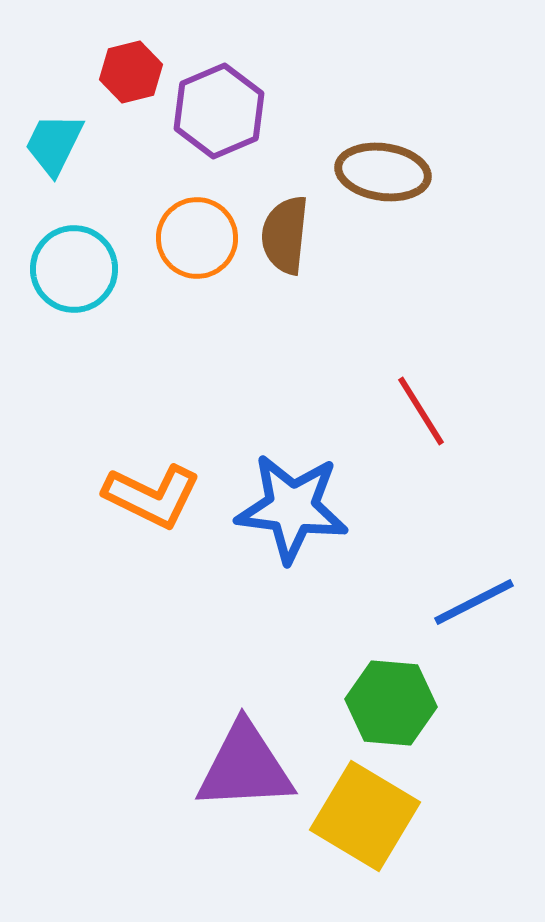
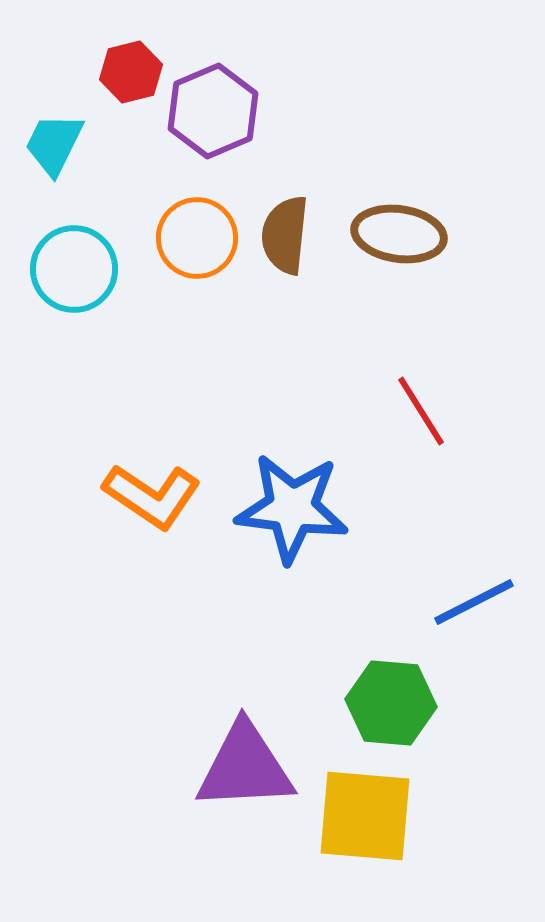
purple hexagon: moved 6 px left
brown ellipse: moved 16 px right, 62 px down
orange L-shape: rotated 8 degrees clockwise
yellow square: rotated 26 degrees counterclockwise
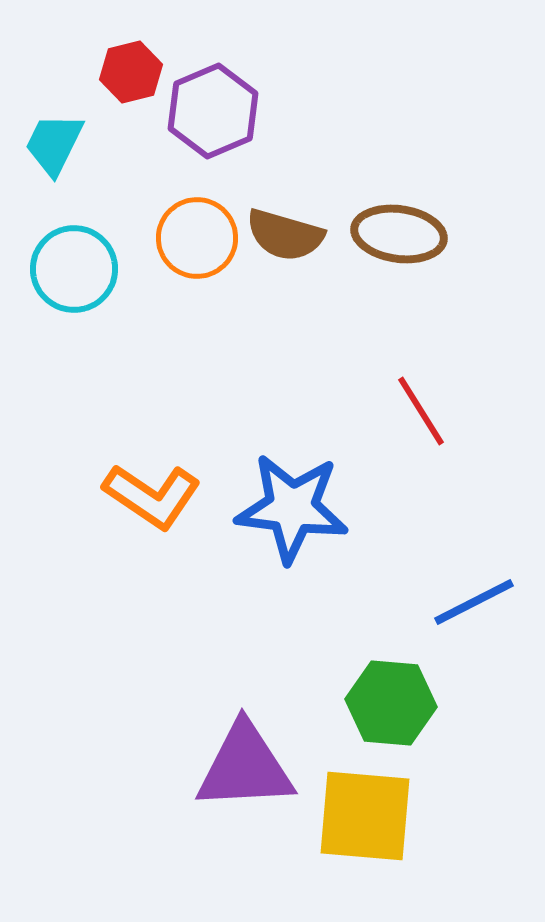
brown semicircle: rotated 80 degrees counterclockwise
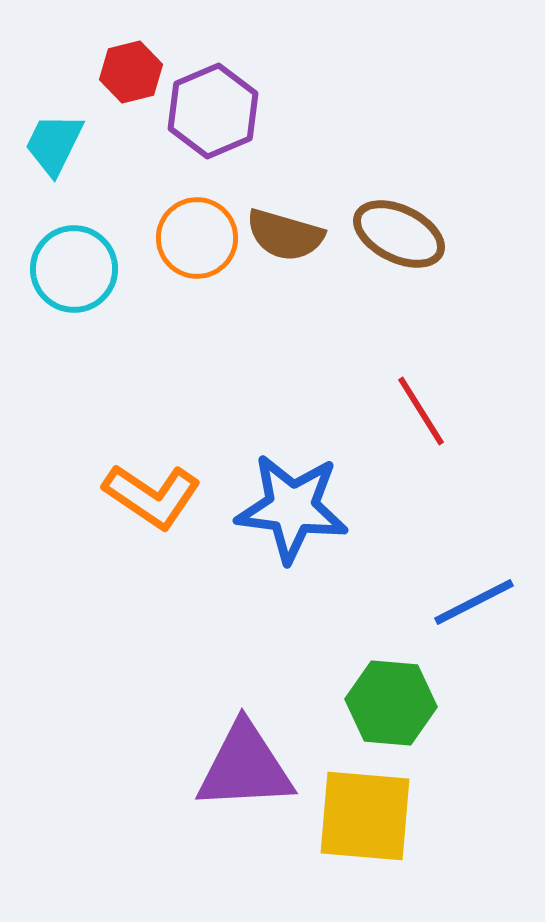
brown ellipse: rotated 18 degrees clockwise
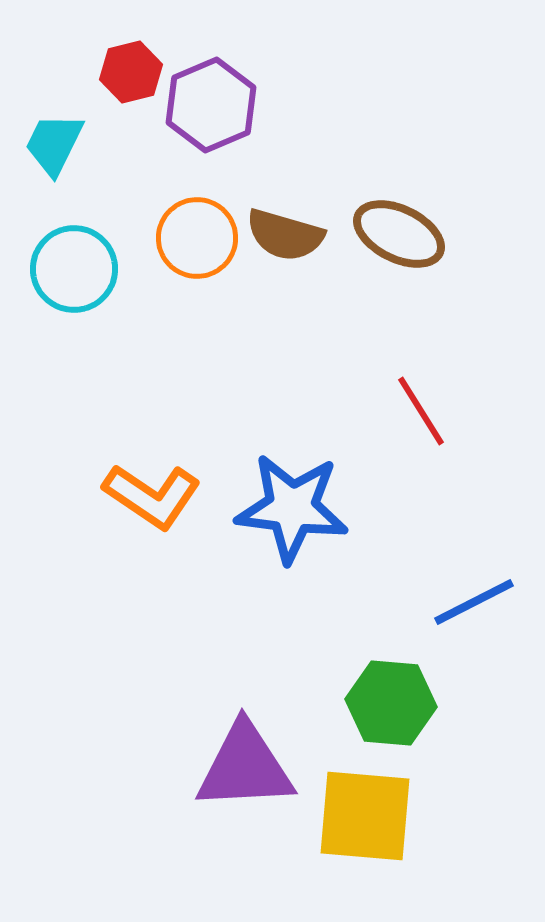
purple hexagon: moved 2 px left, 6 px up
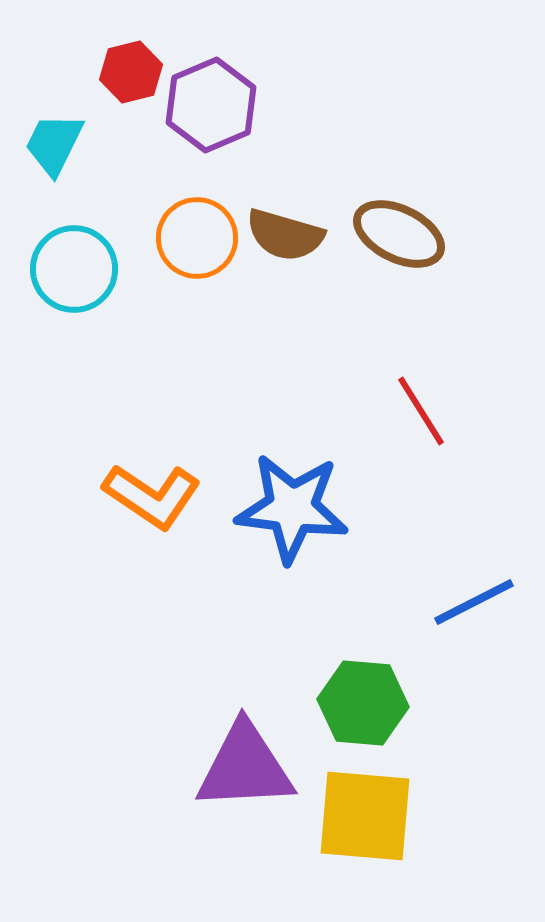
green hexagon: moved 28 px left
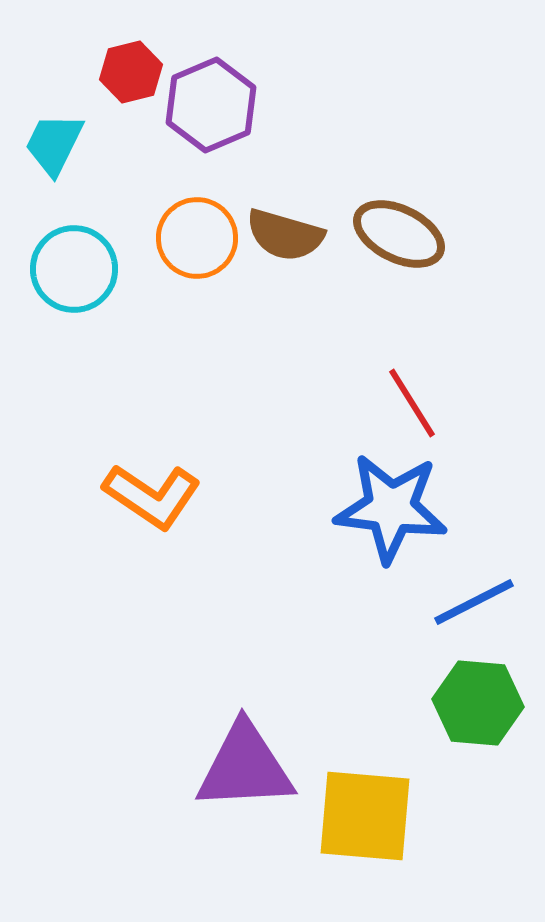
red line: moved 9 px left, 8 px up
blue star: moved 99 px right
green hexagon: moved 115 px right
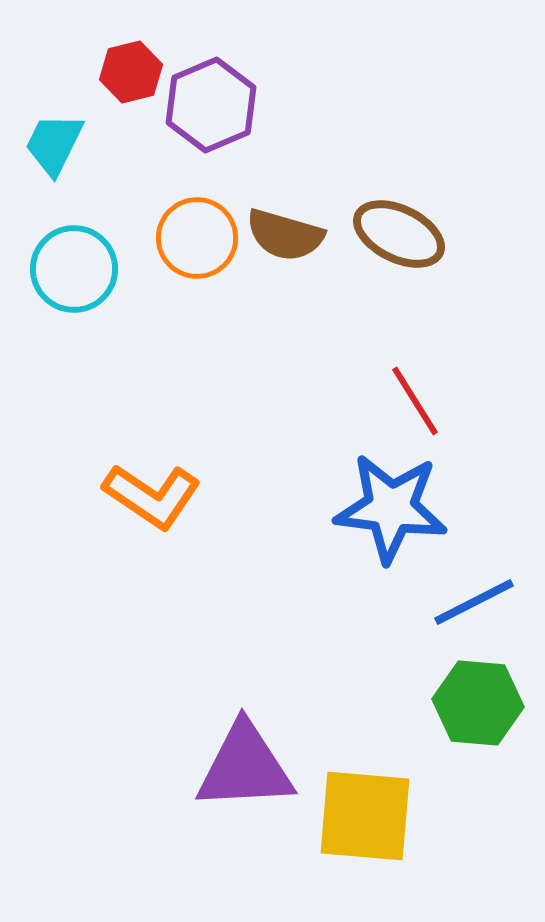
red line: moved 3 px right, 2 px up
